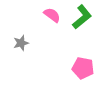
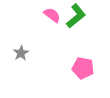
green L-shape: moved 6 px left, 1 px up
gray star: moved 10 px down; rotated 14 degrees counterclockwise
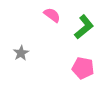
green L-shape: moved 8 px right, 11 px down
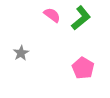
green L-shape: moved 3 px left, 9 px up
pink pentagon: rotated 20 degrees clockwise
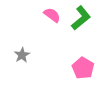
gray star: moved 1 px right, 2 px down
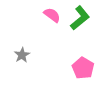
green L-shape: moved 1 px left
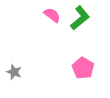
gray star: moved 8 px left, 17 px down; rotated 21 degrees counterclockwise
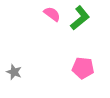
pink semicircle: moved 1 px up
pink pentagon: rotated 25 degrees counterclockwise
